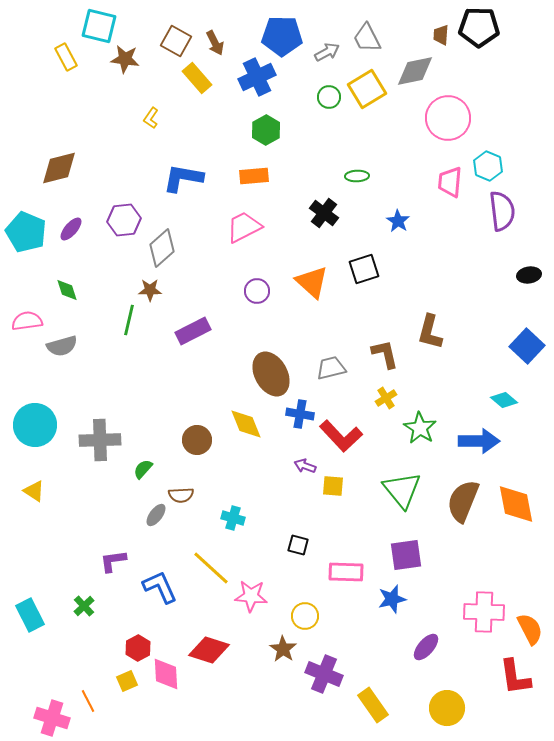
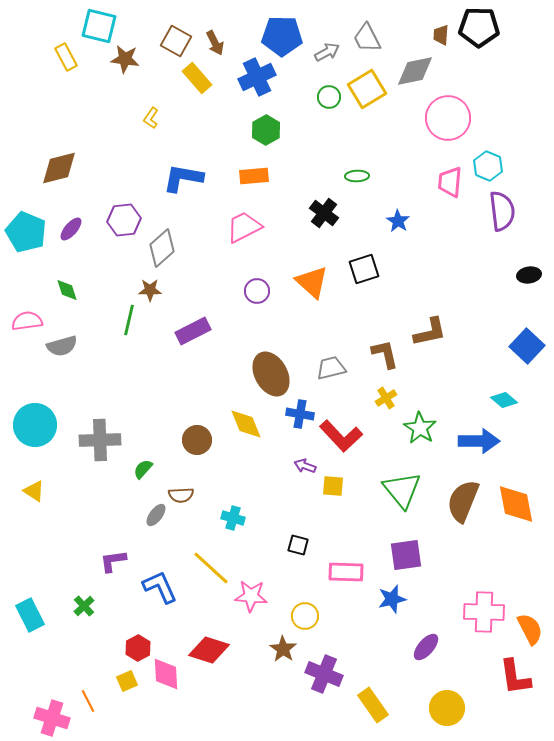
brown L-shape at (430, 332): rotated 117 degrees counterclockwise
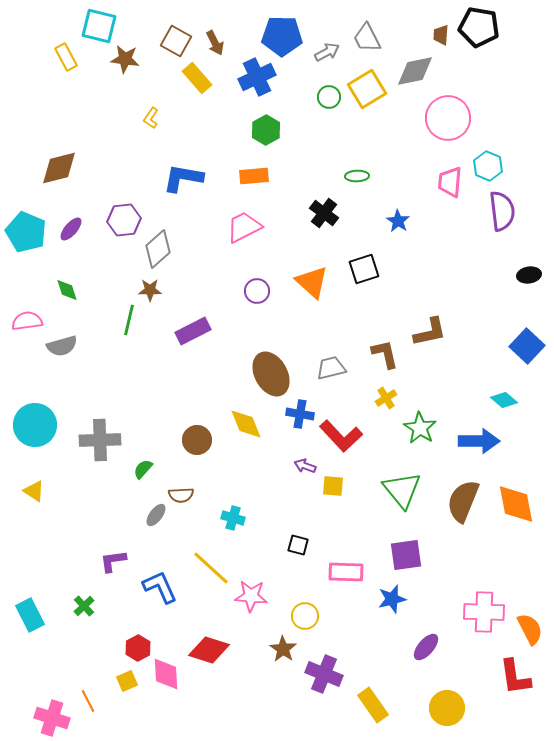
black pentagon at (479, 27): rotated 9 degrees clockwise
gray diamond at (162, 248): moved 4 px left, 1 px down
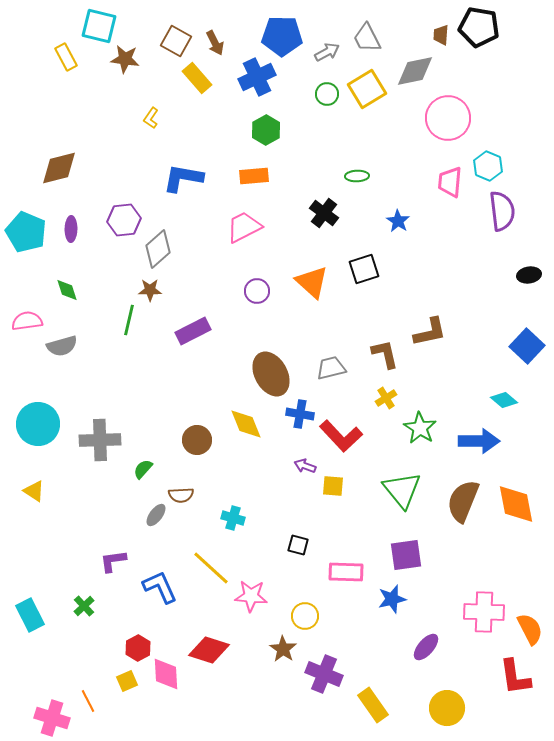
green circle at (329, 97): moved 2 px left, 3 px up
purple ellipse at (71, 229): rotated 40 degrees counterclockwise
cyan circle at (35, 425): moved 3 px right, 1 px up
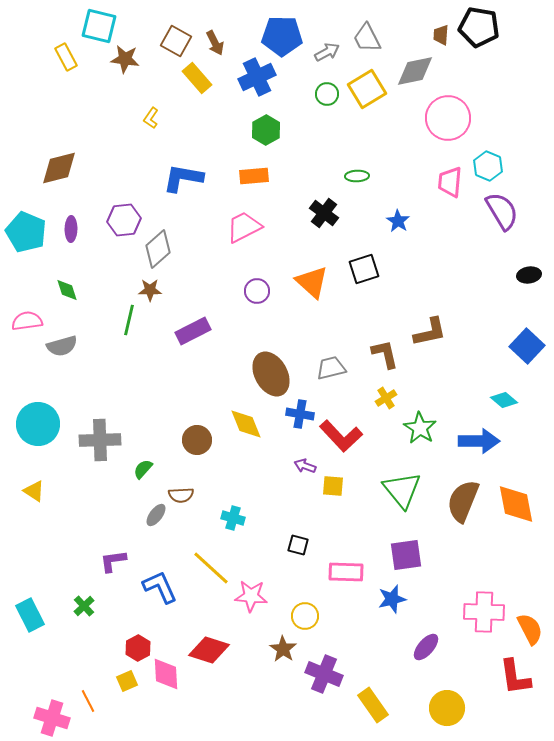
purple semicircle at (502, 211): rotated 24 degrees counterclockwise
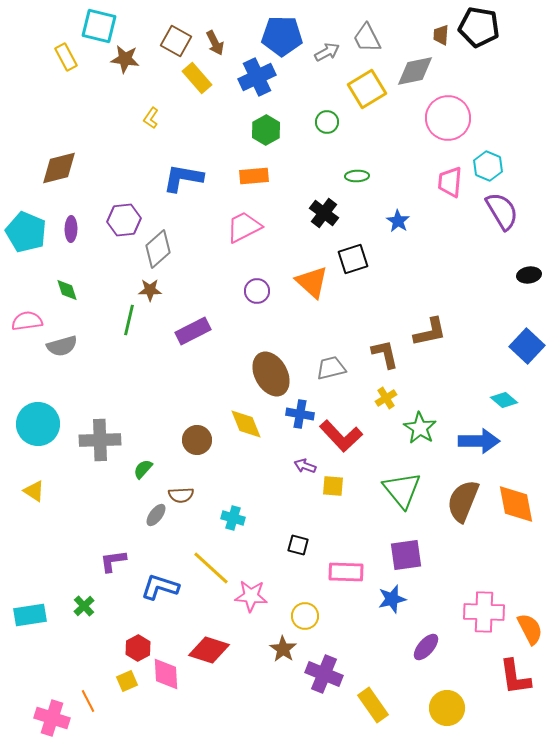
green circle at (327, 94): moved 28 px down
black square at (364, 269): moved 11 px left, 10 px up
blue L-shape at (160, 587): rotated 48 degrees counterclockwise
cyan rectangle at (30, 615): rotated 72 degrees counterclockwise
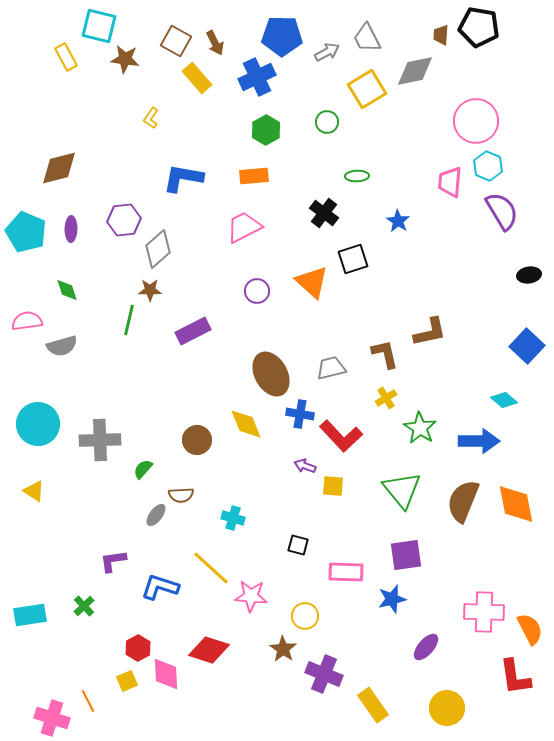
pink circle at (448, 118): moved 28 px right, 3 px down
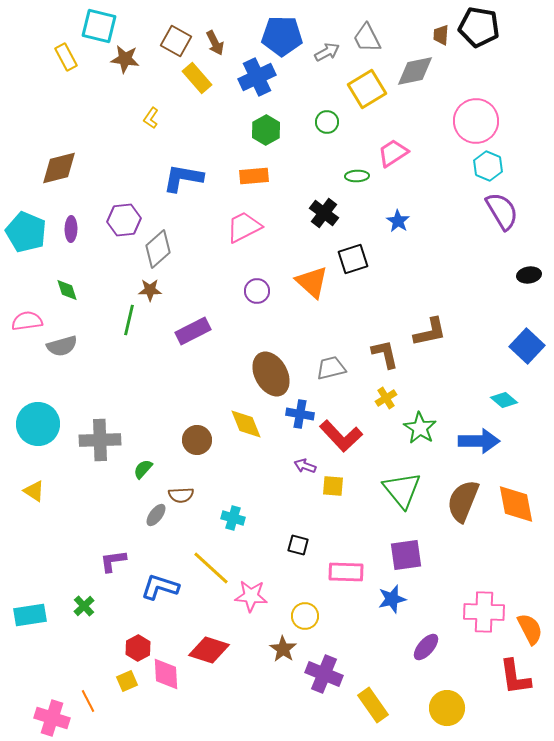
pink trapezoid at (450, 182): moved 57 px left, 29 px up; rotated 52 degrees clockwise
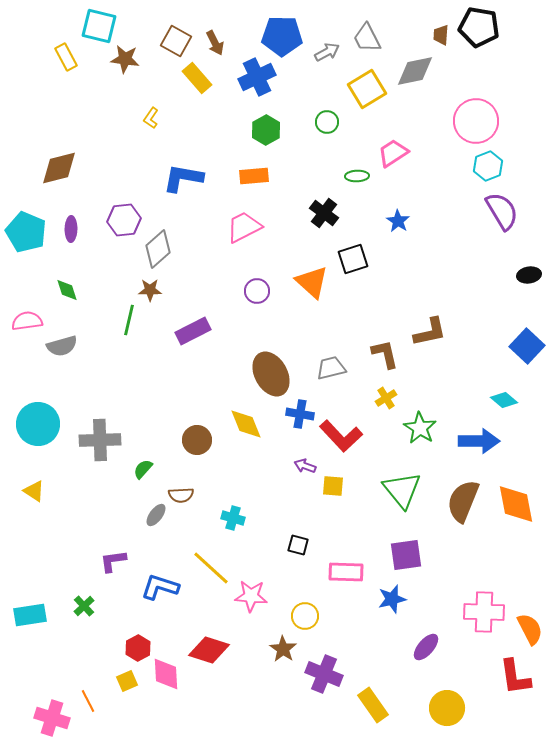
cyan hexagon at (488, 166): rotated 16 degrees clockwise
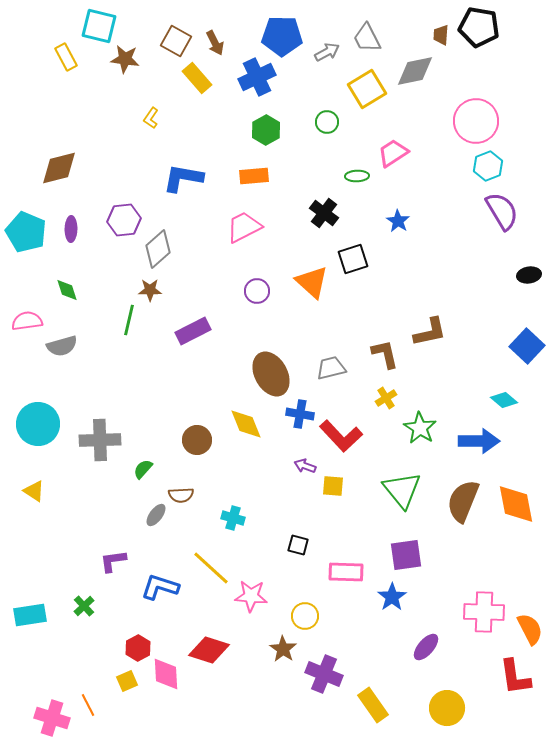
blue star at (392, 599): moved 2 px up; rotated 20 degrees counterclockwise
orange line at (88, 701): moved 4 px down
